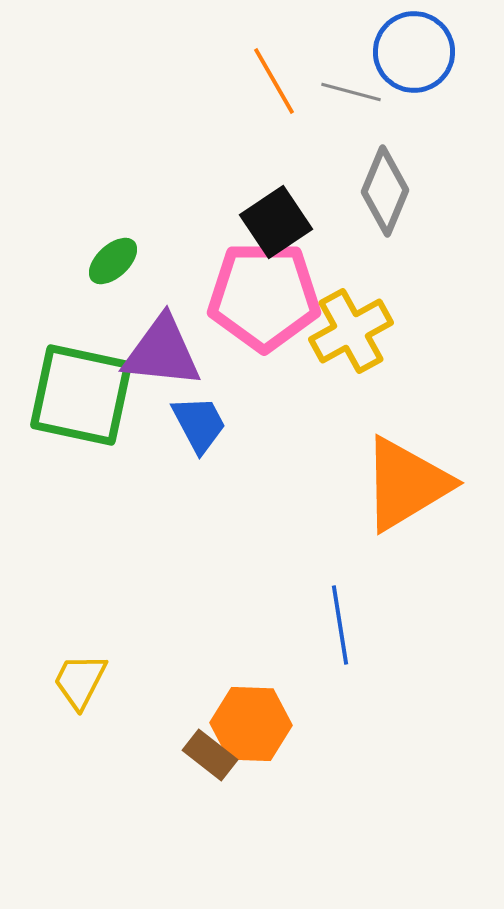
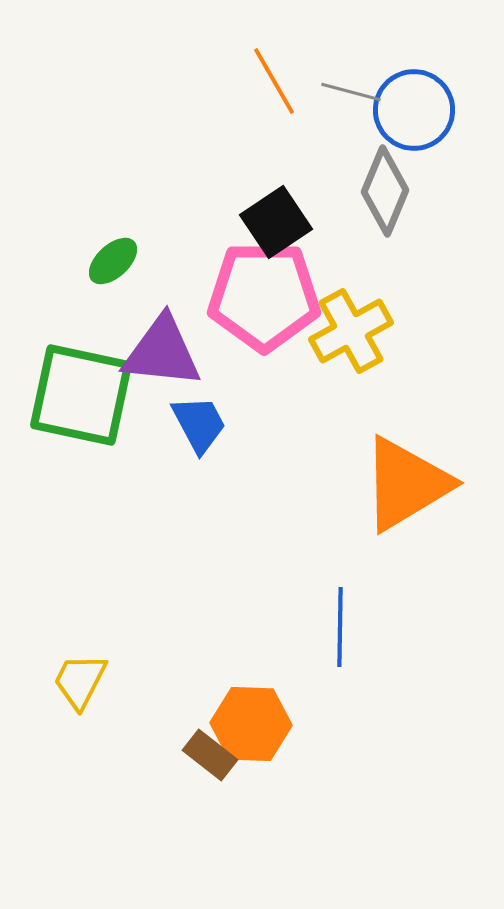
blue circle: moved 58 px down
blue line: moved 2 px down; rotated 10 degrees clockwise
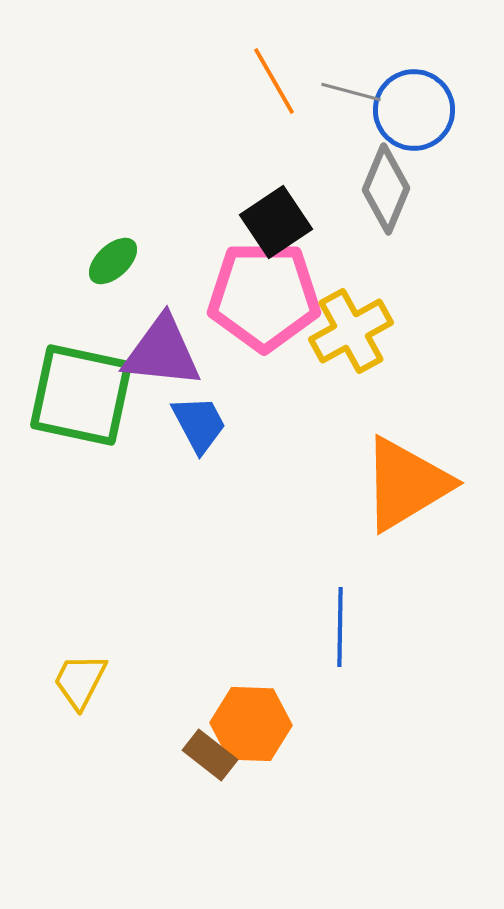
gray diamond: moved 1 px right, 2 px up
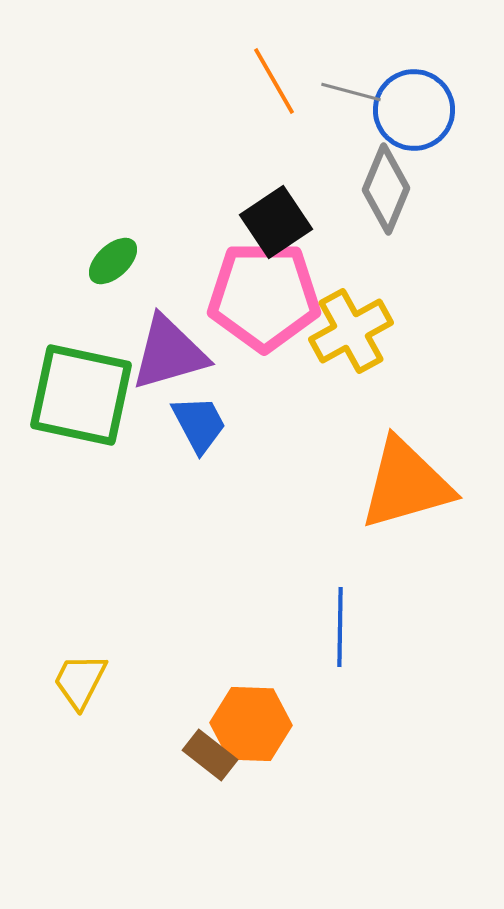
purple triangle: moved 7 px right, 1 px down; rotated 22 degrees counterclockwise
orange triangle: rotated 15 degrees clockwise
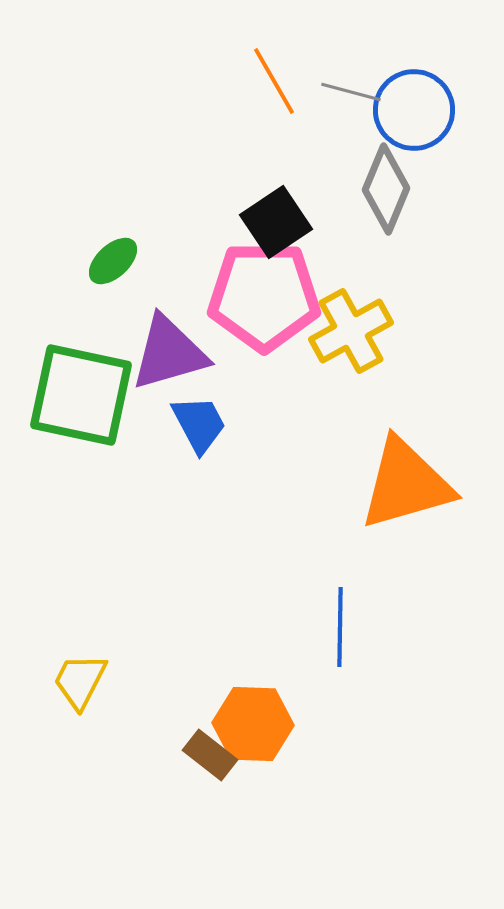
orange hexagon: moved 2 px right
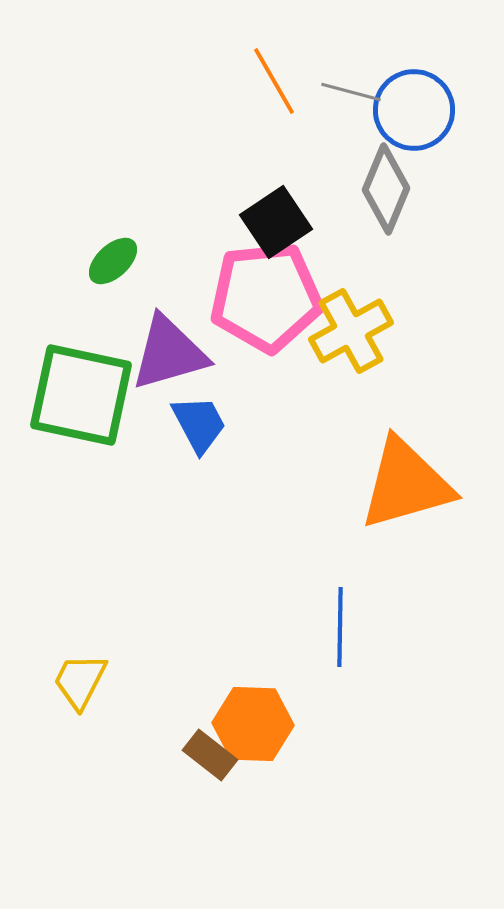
pink pentagon: moved 2 px right, 1 px down; rotated 6 degrees counterclockwise
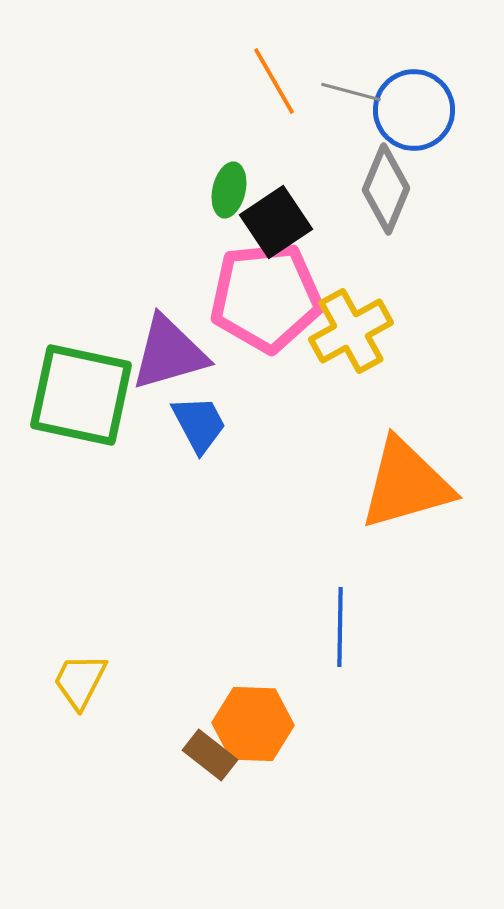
green ellipse: moved 116 px right, 71 px up; rotated 34 degrees counterclockwise
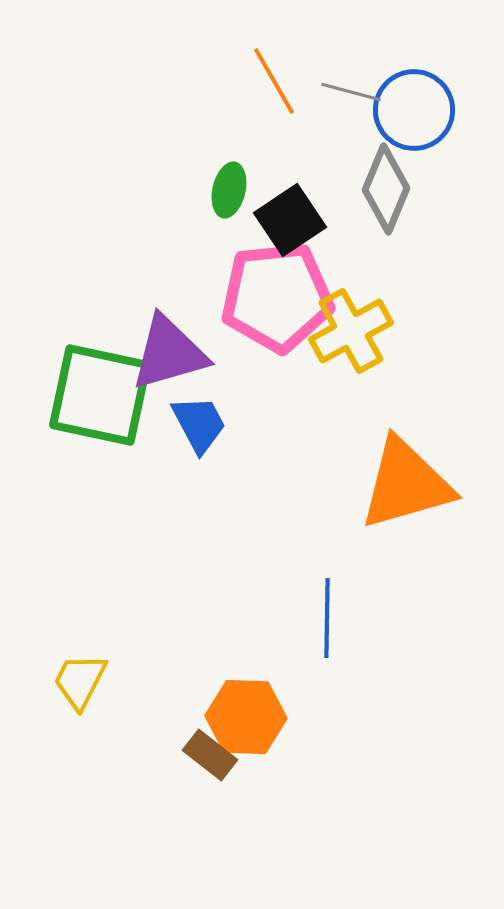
black square: moved 14 px right, 2 px up
pink pentagon: moved 11 px right
green square: moved 19 px right
blue line: moved 13 px left, 9 px up
orange hexagon: moved 7 px left, 7 px up
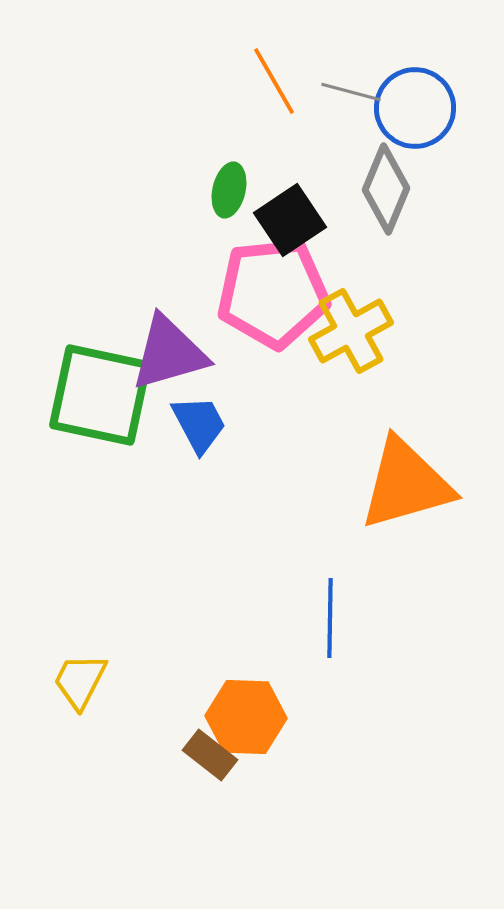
blue circle: moved 1 px right, 2 px up
pink pentagon: moved 4 px left, 4 px up
blue line: moved 3 px right
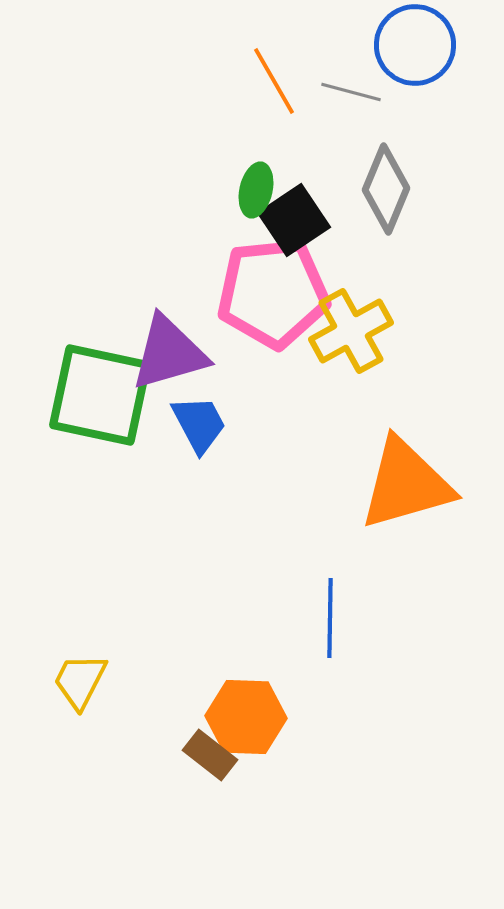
blue circle: moved 63 px up
green ellipse: moved 27 px right
black square: moved 4 px right
